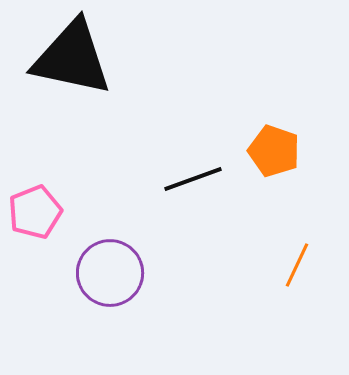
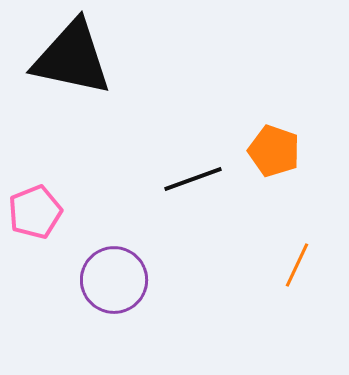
purple circle: moved 4 px right, 7 px down
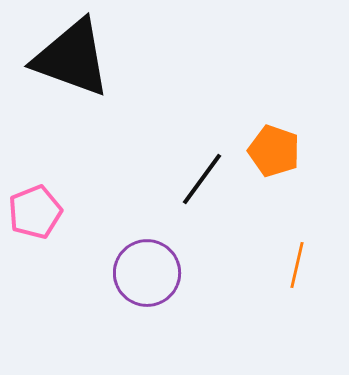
black triangle: rotated 8 degrees clockwise
black line: moved 9 px right; rotated 34 degrees counterclockwise
orange line: rotated 12 degrees counterclockwise
purple circle: moved 33 px right, 7 px up
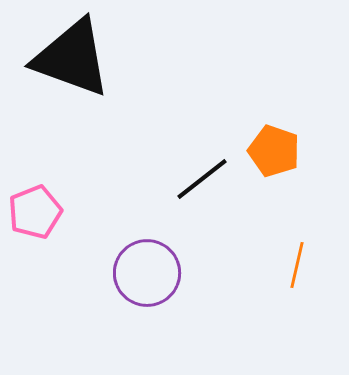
black line: rotated 16 degrees clockwise
